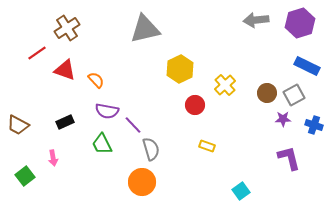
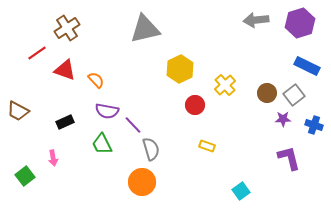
gray square: rotated 10 degrees counterclockwise
brown trapezoid: moved 14 px up
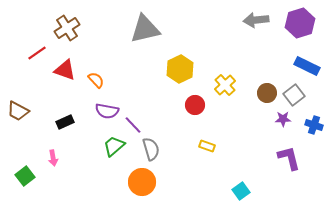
green trapezoid: moved 12 px right, 2 px down; rotated 75 degrees clockwise
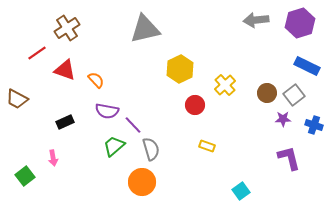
brown trapezoid: moved 1 px left, 12 px up
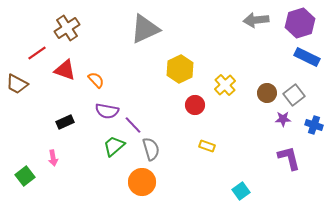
gray triangle: rotated 12 degrees counterclockwise
blue rectangle: moved 9 px up
brown trapezoid: moved 15 px up
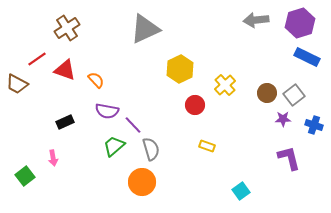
red line: moved 6 px down
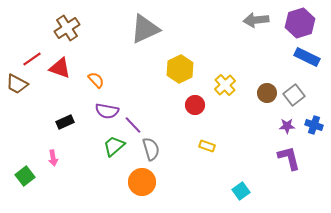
red line: moved 5 px left
red triangle: moved 5 px left, 2 px up
purple star: moved 4 px right, 7 px down
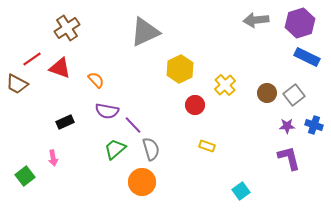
gray triangle: moved 3 px down
green trapezoid: moved 1 px right, 3 px down
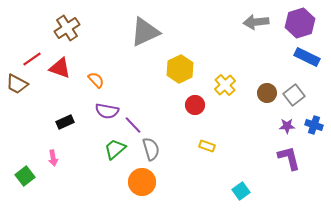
gray arrow: moved 2 px down
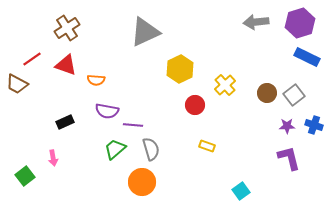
red triangle: moved 6 px right, 3 px up
orange semicircle: rotated 138 degrees clockwise
purple line: rotated 42 degrees counterclockwise
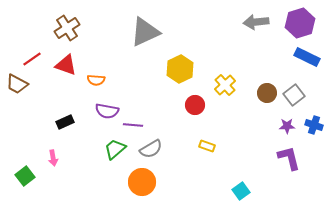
gray semicircle: rotated 75 degrees clockwise
